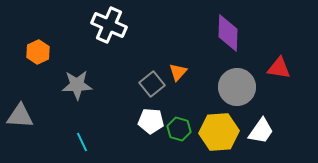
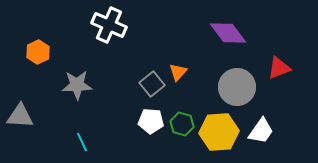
purple diamond: rotated 39 degrees counterclockwise
red triangle: rotated 30 degrees counterclockwise
green hexagon: moved 3 px right, 5 px up
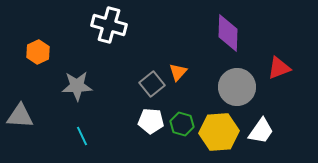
white cross: rotated 8 degrees counterclockwise
purple diamond: rotated 39 degrees clockwise
gray star: moved 1 px down
cyan line: moved 6 px up
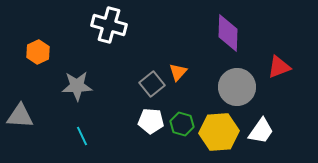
red triangle: moved 1 px up
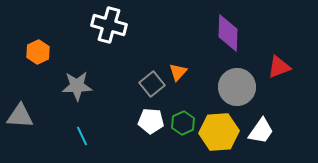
green hexagon: moved 1 px right, 1 px up; rotated 20 degrees clockwise
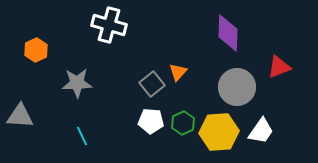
orange hexagon: moved 2 px left, 2 px up
gray star: moved 3 px up
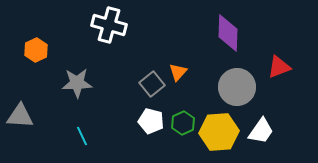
white pentagon: rotated 10 degrees clockwise
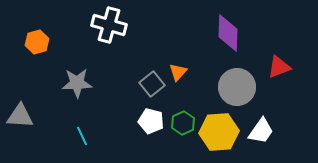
orange hexagon: moved 1 px right, 8 px up; rotated 10 degrees clockwise
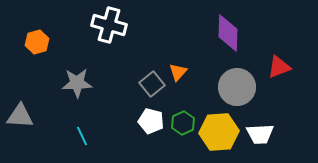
white trapezoid: moved 1 px left, 3 px down; rotated 52 degrees clockwise
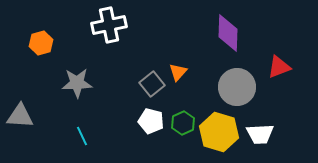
white cross: rotated 28 degrees counterclockwise
orange hexagon: moved 4 px right, 1 px down
yellow hexagon: rotated 21 degrees clockwise
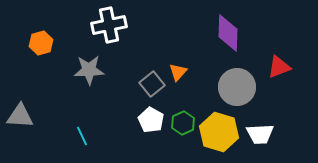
gray star: moved 12 px right, 13 px up
white pentagon: moved 1 px up; rotated 15 degrees clockwise
